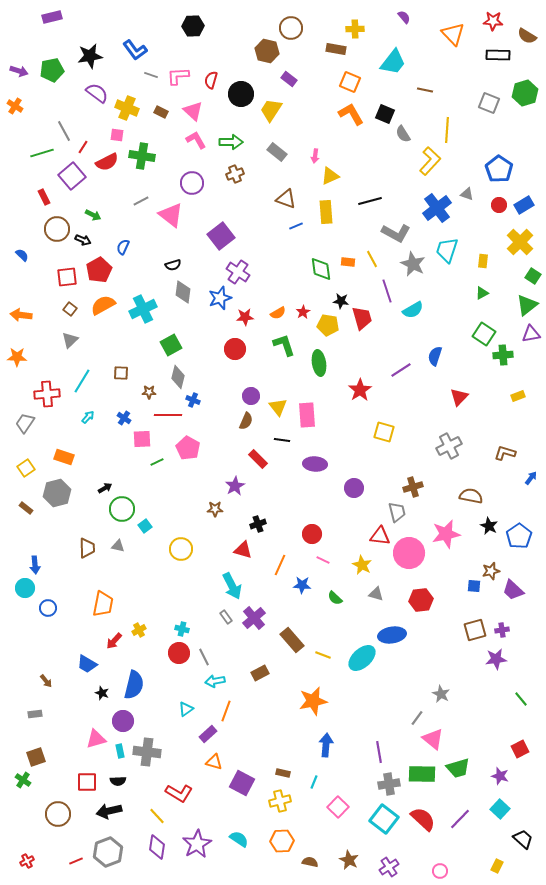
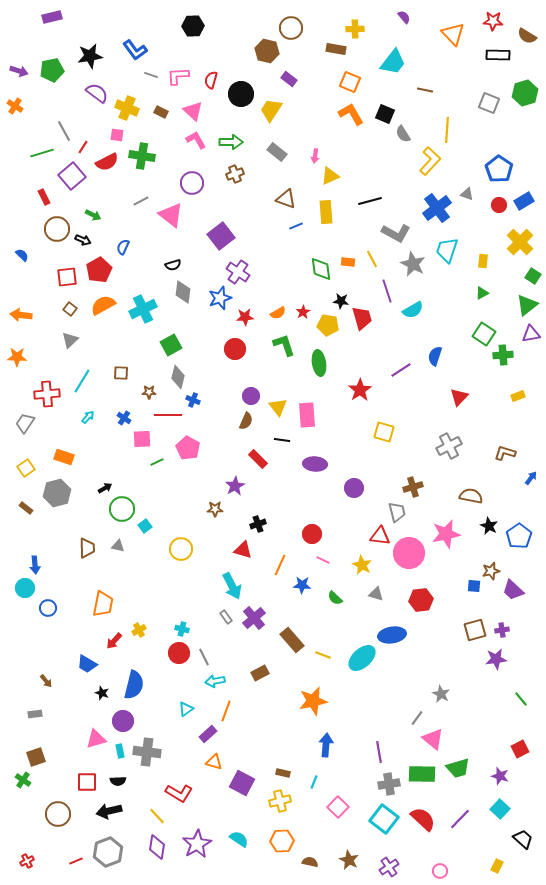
blue rectangle at (524, 205): moved 4 px up
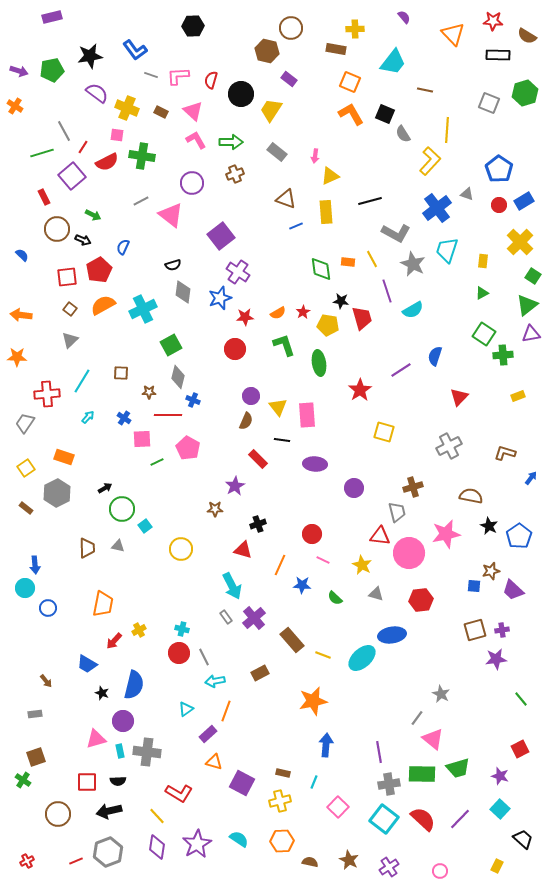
gray hexagon at (57, 493): rotated 12 degrees counterclockwise
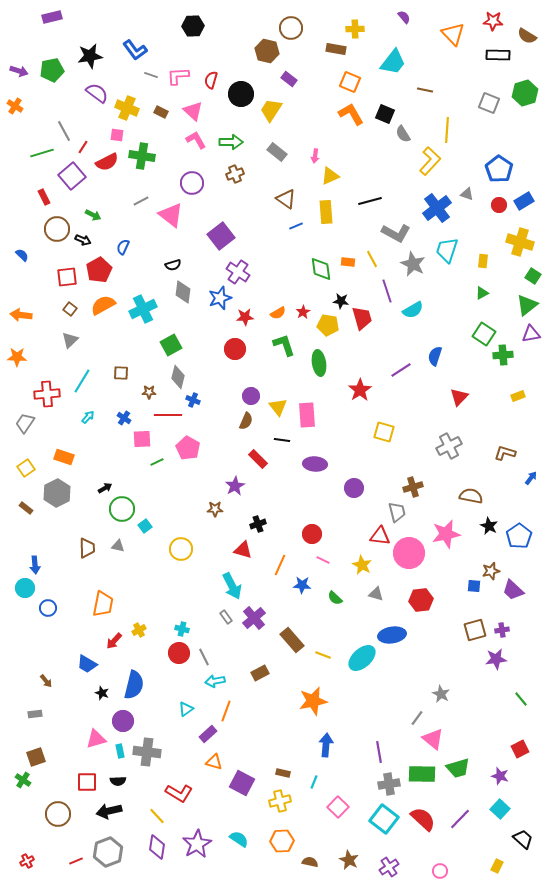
brown triangle at (286, 199): rotated 15 degrees clockwise
yellow cross at (520, 242): rotated 28 degrees counterclockwise
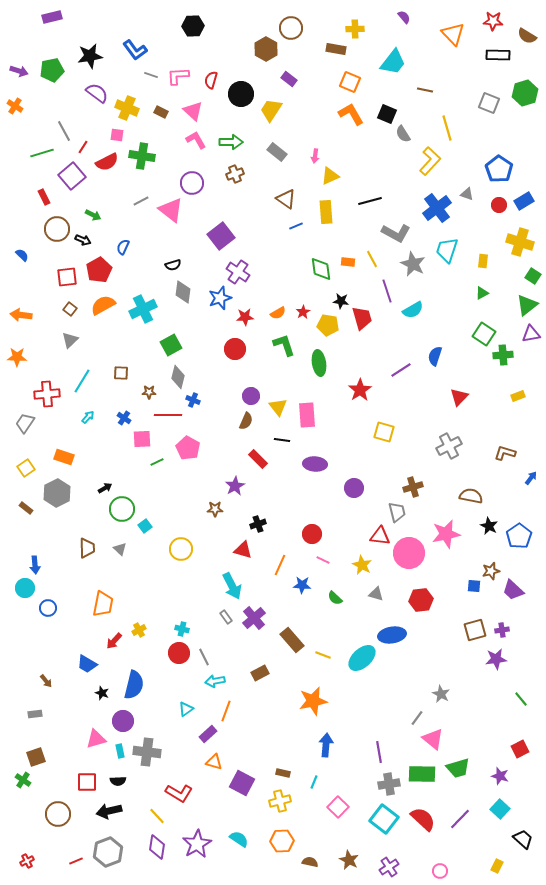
brown hexagon at (267, 51): moved 1 px left, 2 px up; rotated 15 degrees clockwise
black square at (385, 114): moved 2 px right
yellow line at (447, 130): moved 2 px up; rotated 20 degrees counterclockwise
pink triangle at (171, 215): moved 5 px up
gray triangle at (118, 546): moved 2 px right, 3 px down; rotated 32 degrees clockwise
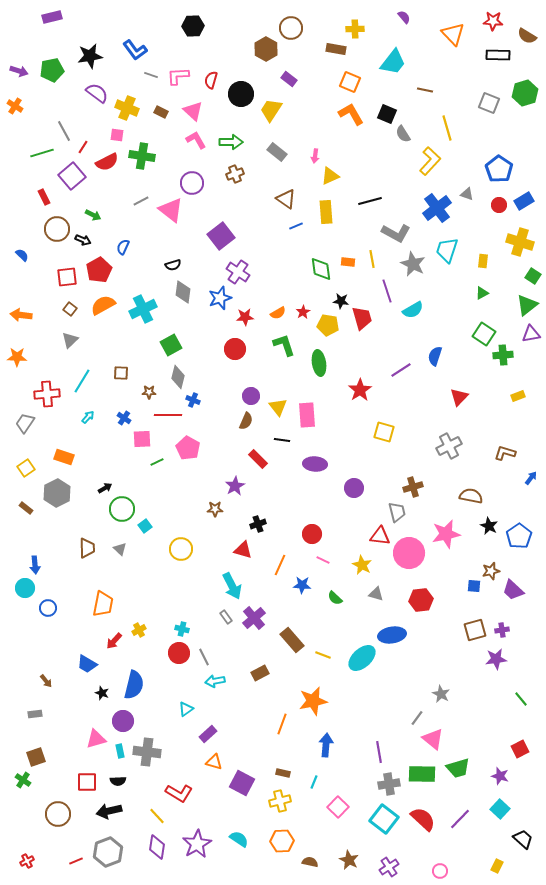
yellow line at (372, 259): rotated 18 degrees clockwise
orange line at (226, 711): moved 56 px right, 13 px down
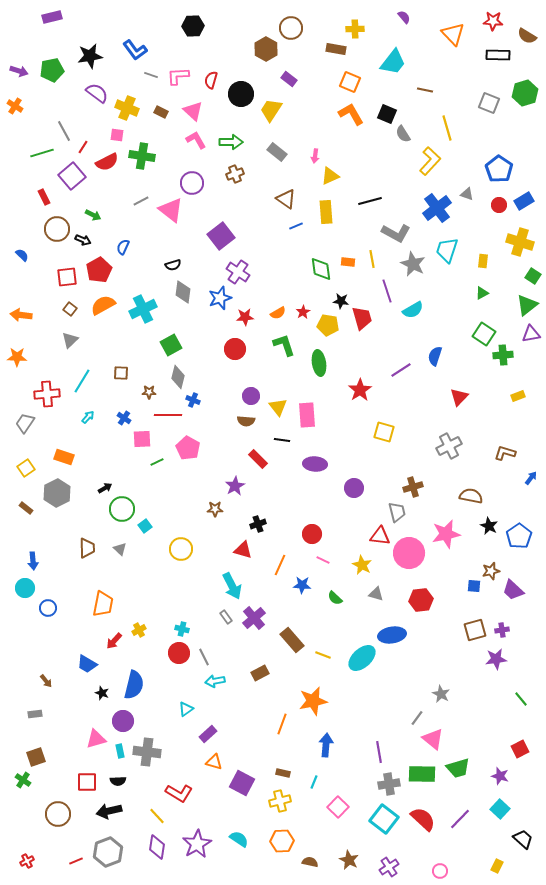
brown semicircle at (246, 421): rotated 72 degrees clockwise
blue arrow at (35, 565): moved 2 px left, 4 px up
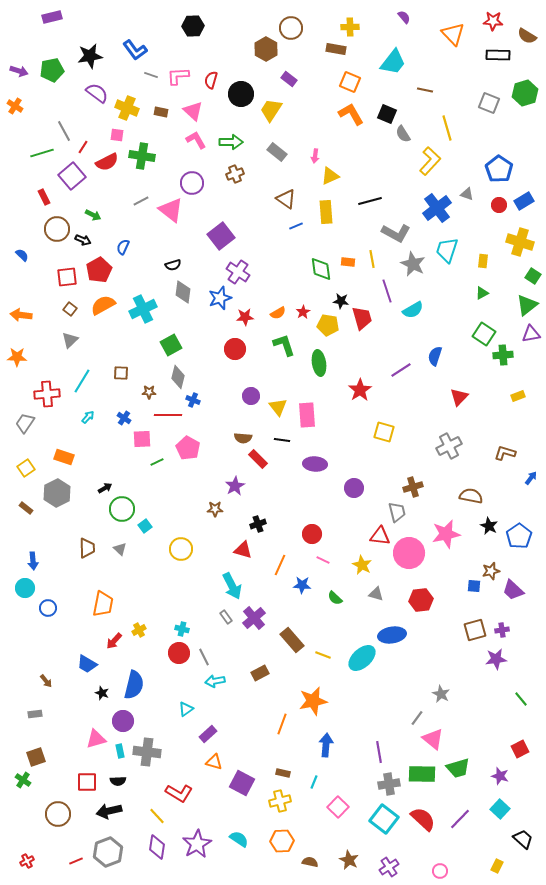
yellow cross at (355, 29): moved 5 px left, 2 px up
brown rectangle at (161, 112): rotated 16 degrees counterclockwise
brown semicircle at (246, 421): moved 3 px left, 17 px down
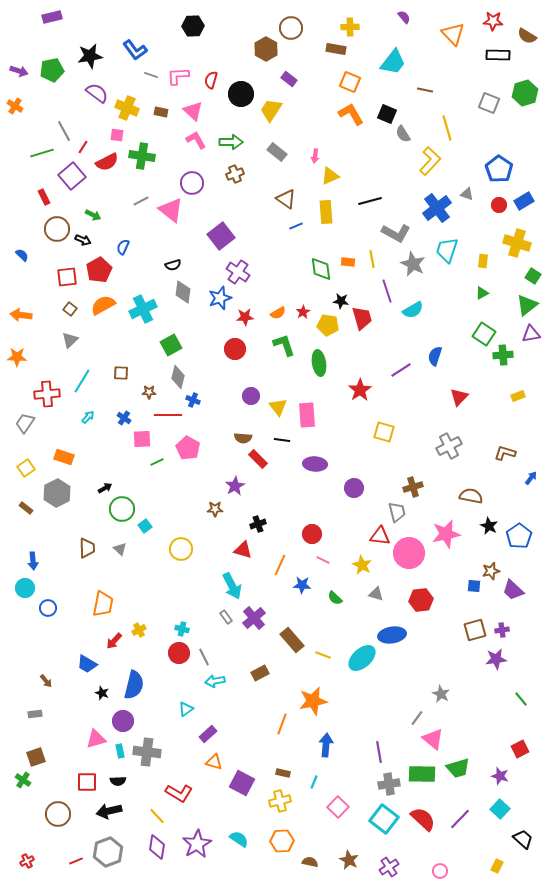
yellow cross at (520, 242): moved 3 px left, 1 px down
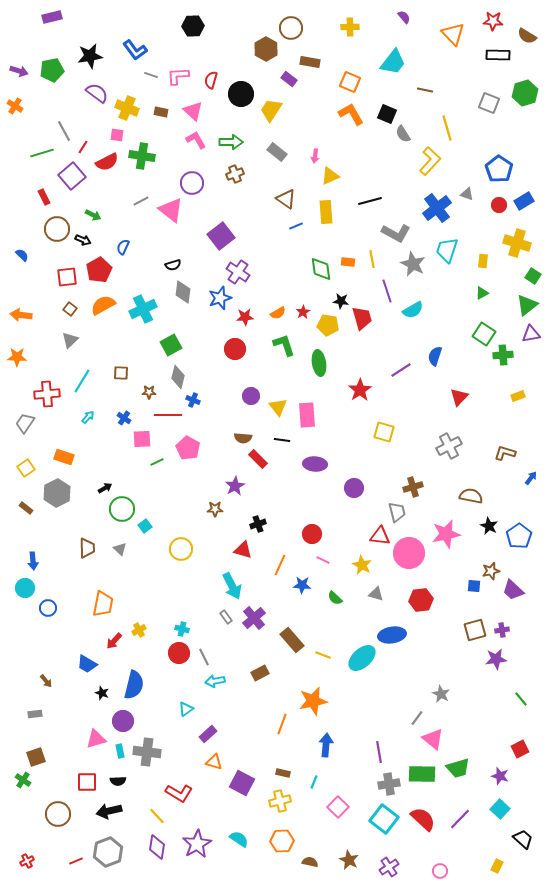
brown rectangle at (336, 49): moved 26 px left, 13 px down
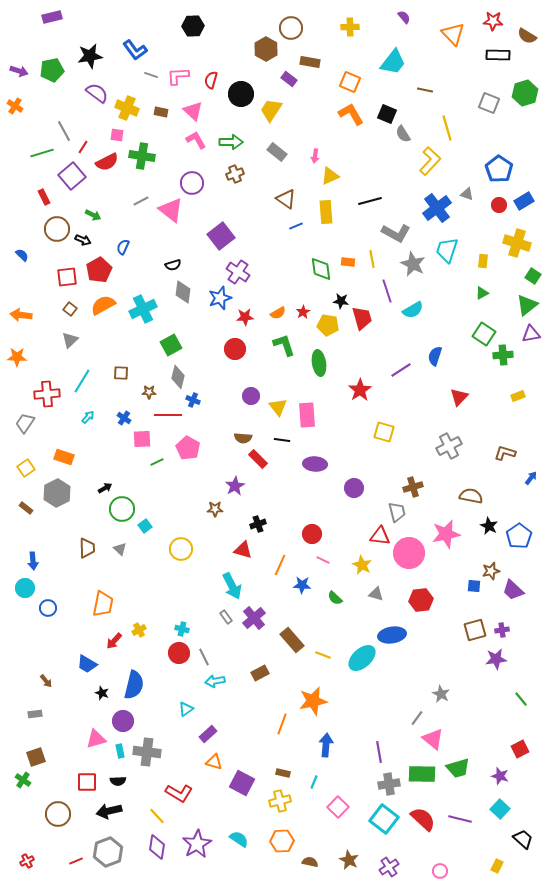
purple line at (460, 819): rotated 60 degrees clockwise
